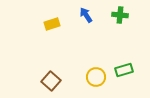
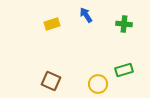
green cross: moved 4 px right, 9 px down
yellow circle: moved 2 px right, 7 px down
brown square: rotated 18 degrees counterclockwise
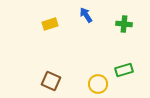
yellow rectangle: moved 2 px left
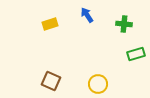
blue arrow: moved 1 px right
green rectangle: moved 12 px right, 16 px up
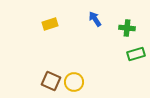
blue arrow: moved 8 px right, 4 px down
green cross: moved 3 px right, 4 px down
yellow circle: moved 24 px left, 2 px up
